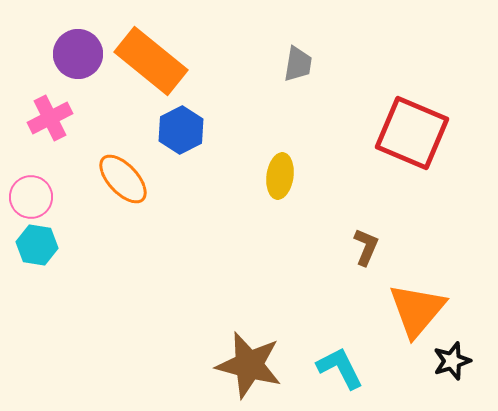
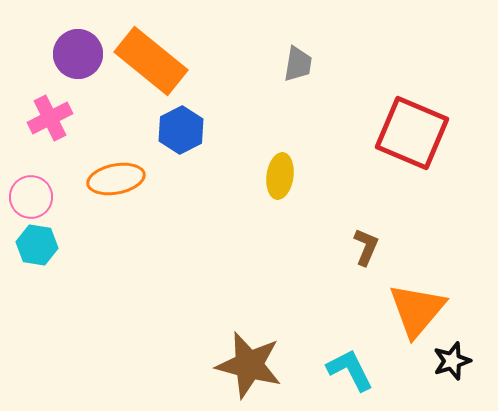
orange ellipse: moved 7 px left; rotated 58 degrees counterclockwise
cyan L-shape: moved 10 px right, 2 px down
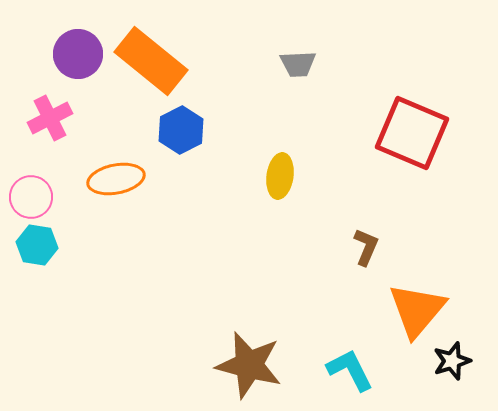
gray trapezoid: rotated 78 degrees clockwise
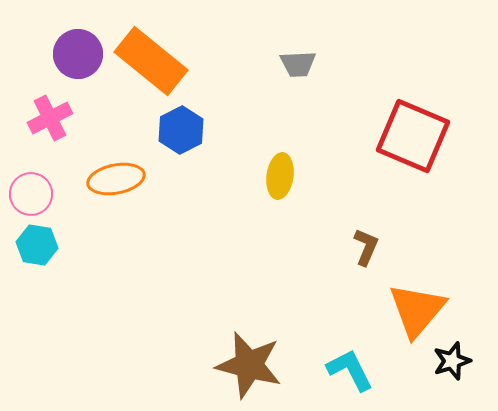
red square: moved 1 px right, 3 px down
pink circle: moved 3 px up
